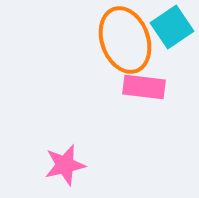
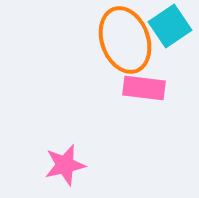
cyan square: moved 2 px left, 1 px up
pink rectangle: moved 1 px down
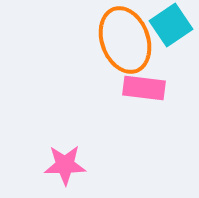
cyan square: moved 1 px right, 1 px up
pink star: rotated 12 degrees clockwise
